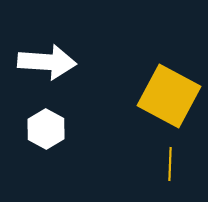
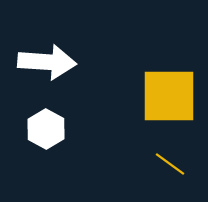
yellow square: rotated 28 degrees counterclockwise
yellow line: rotated 56 degrees counterclockwise
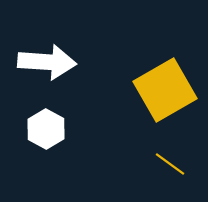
yellow square: moved 4 px left, 6 px up; rotated 30 degrees counterclockwise
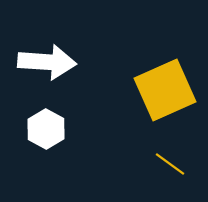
yellow square: rotated 6 degrees clockwise
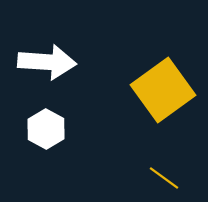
yellow square: moved 2 px left; rotated 12 degrees counterclockwise
yellow line: moved 6 px left, 14 px down
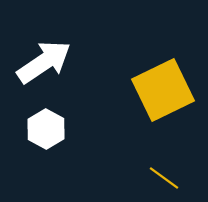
white arrow: moved 3 px left; rotated 38 degrees counterclockwise
yellow square: rotated 10 degrees clockwise
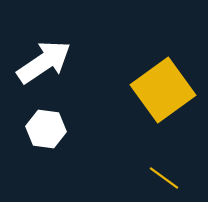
yellow square: rotated 10 degrees counterclockwise
white hexagon: rotated 21 degrees counterclockwise
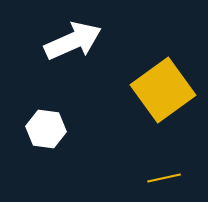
white arrow: moved 29 px right, 21 px up; rotated 10 degrees clockwise
yellow line: rotated 48 degrees counterclockwise
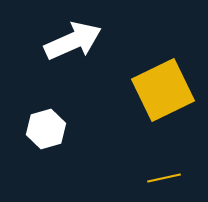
yellow square: rotated 10 degrees clockwise
white hexagon: rotated 24 degrees counterclockwise
